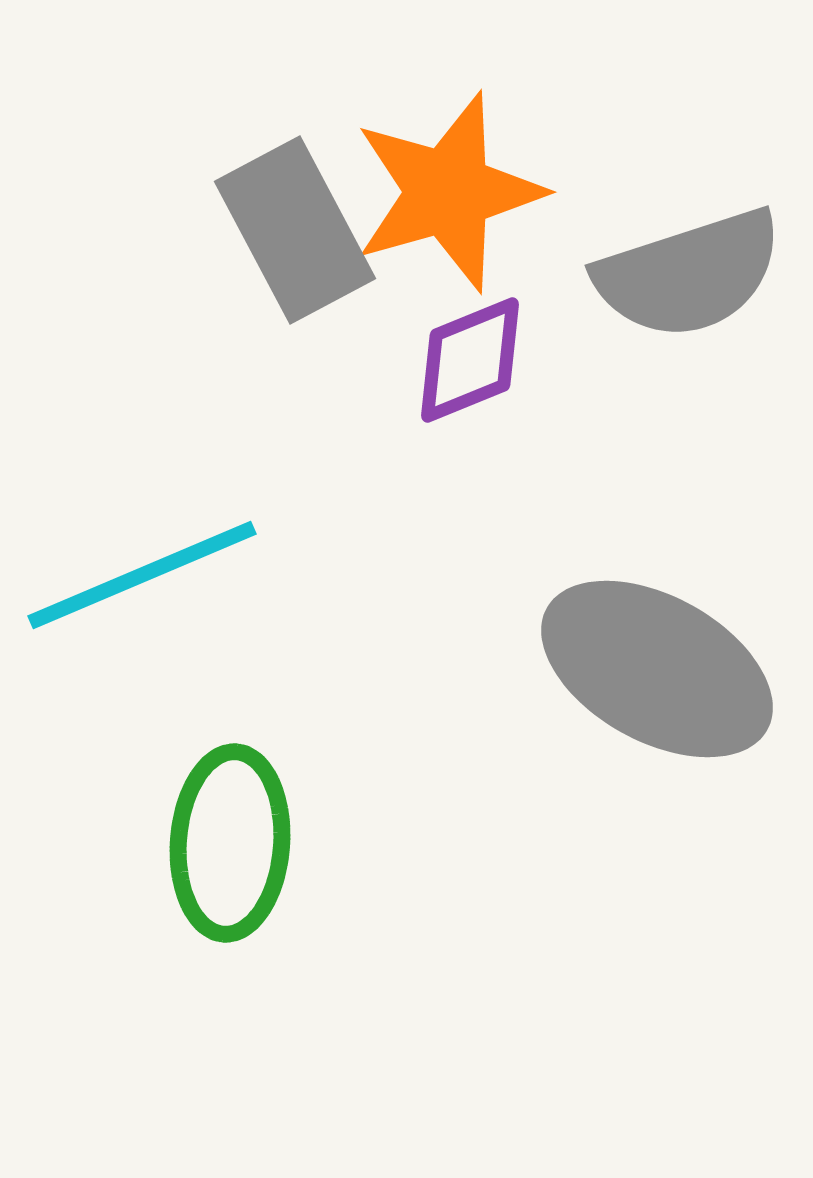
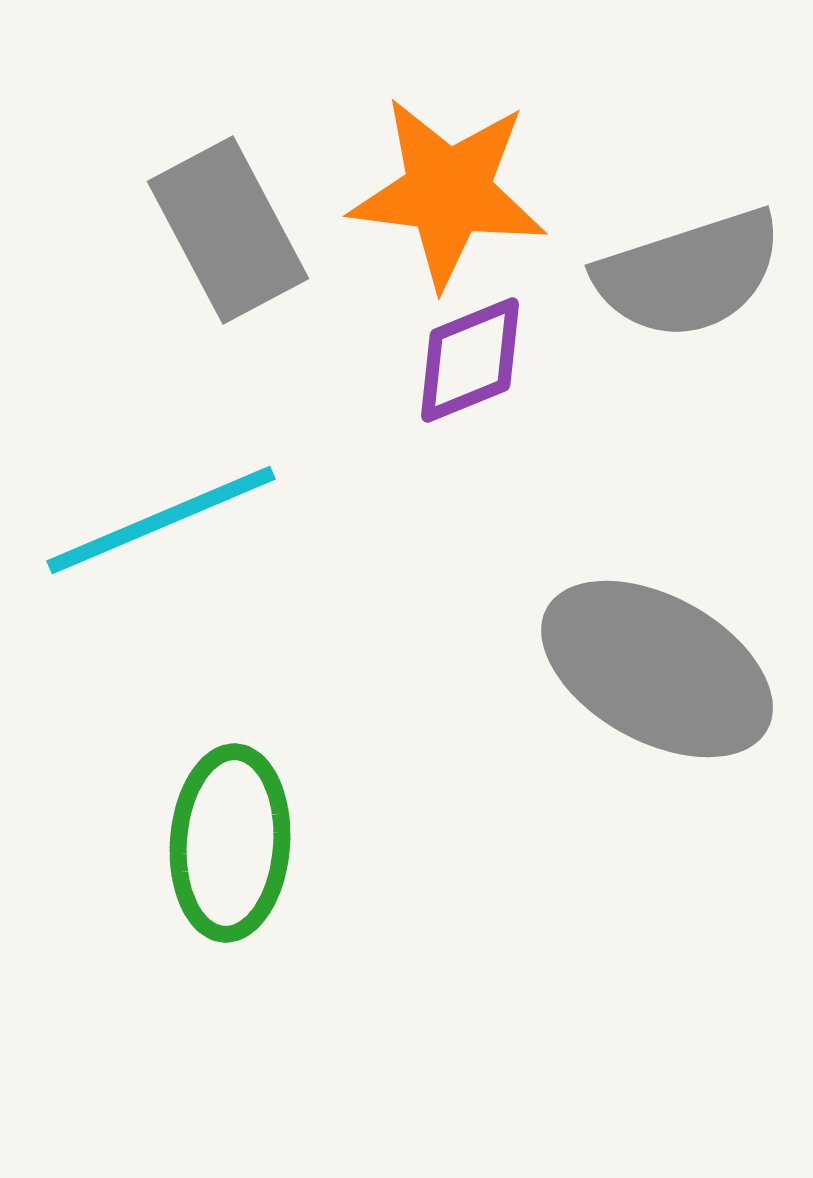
orange star: rotated 23 degrees clockwise
gray rectangle: moved 67 px left
cyan line: moved 19 px right, 55 px up
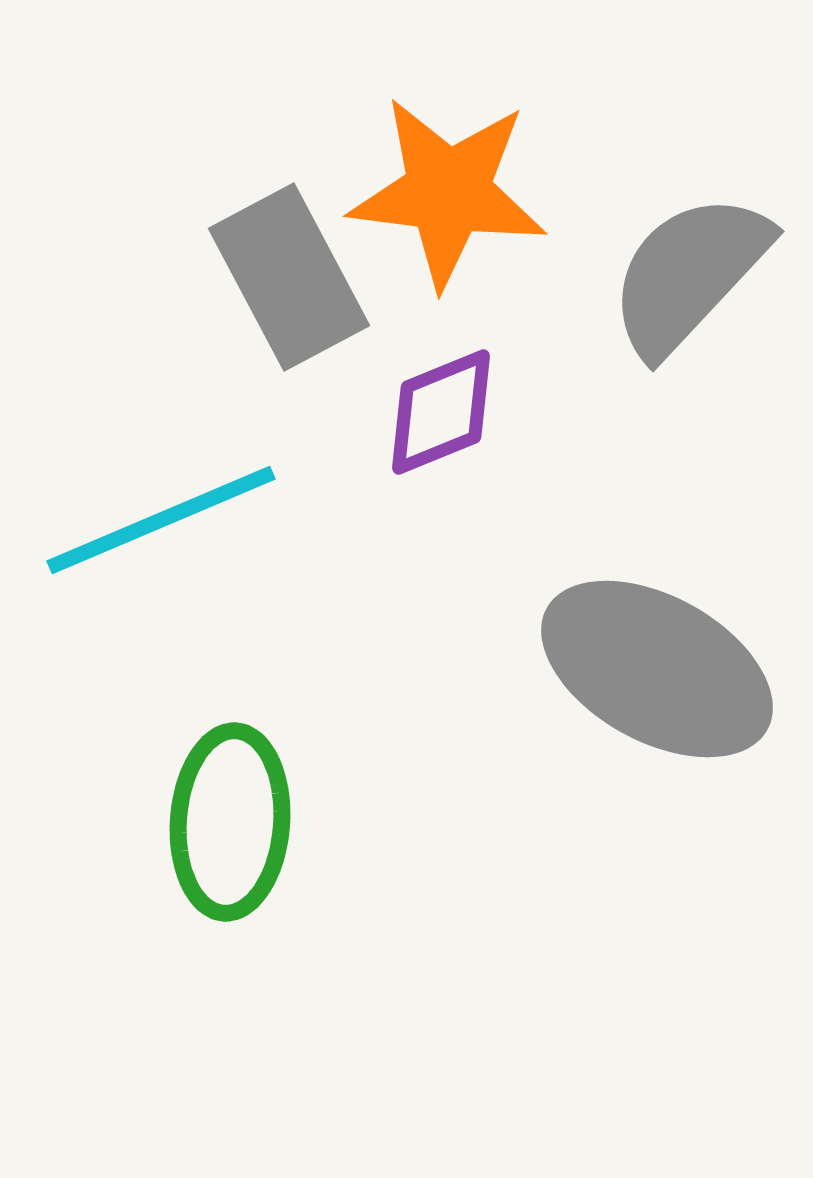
gray rectangle: moved 61 px right, 47 px down
gray semicircle: rotated 151 degrees clockwise
purple diamond: moved 29 px left, 52 px down
green ellipse: moved 21 px up
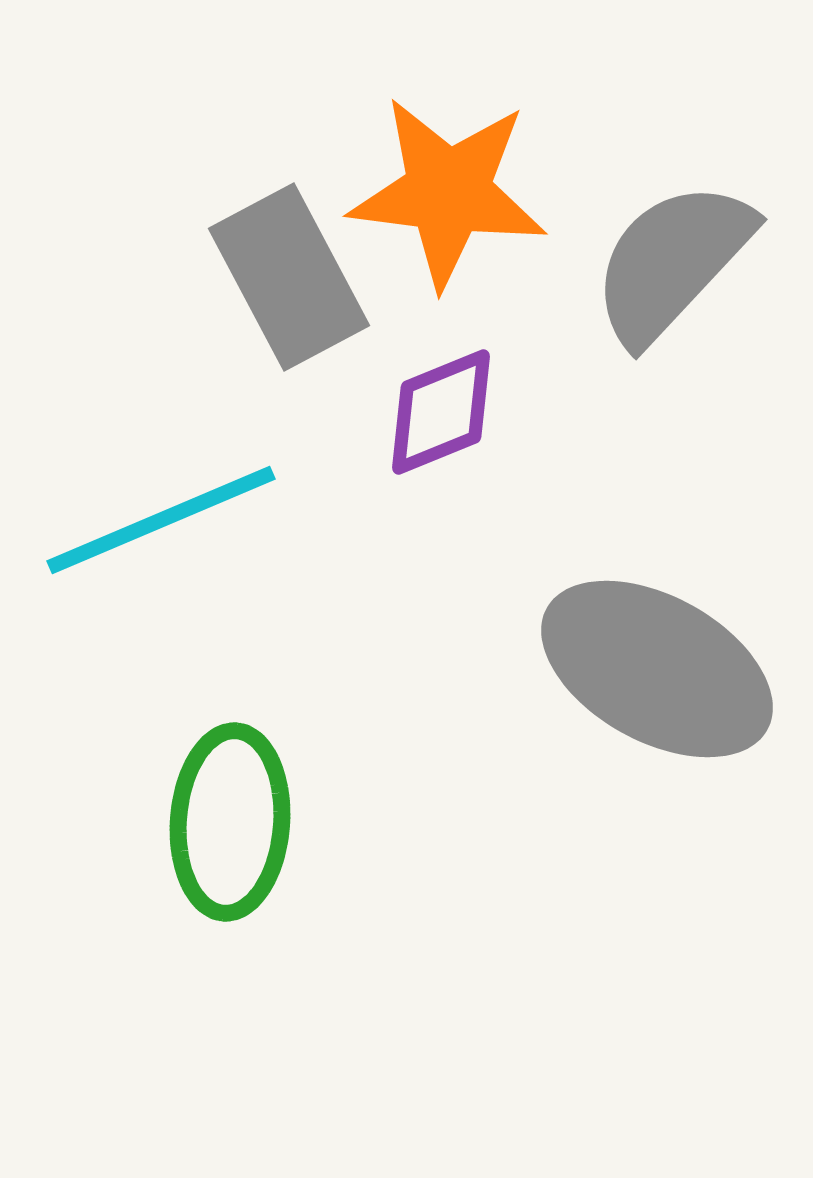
gray semicircle: moved 17 px left, 12 px up
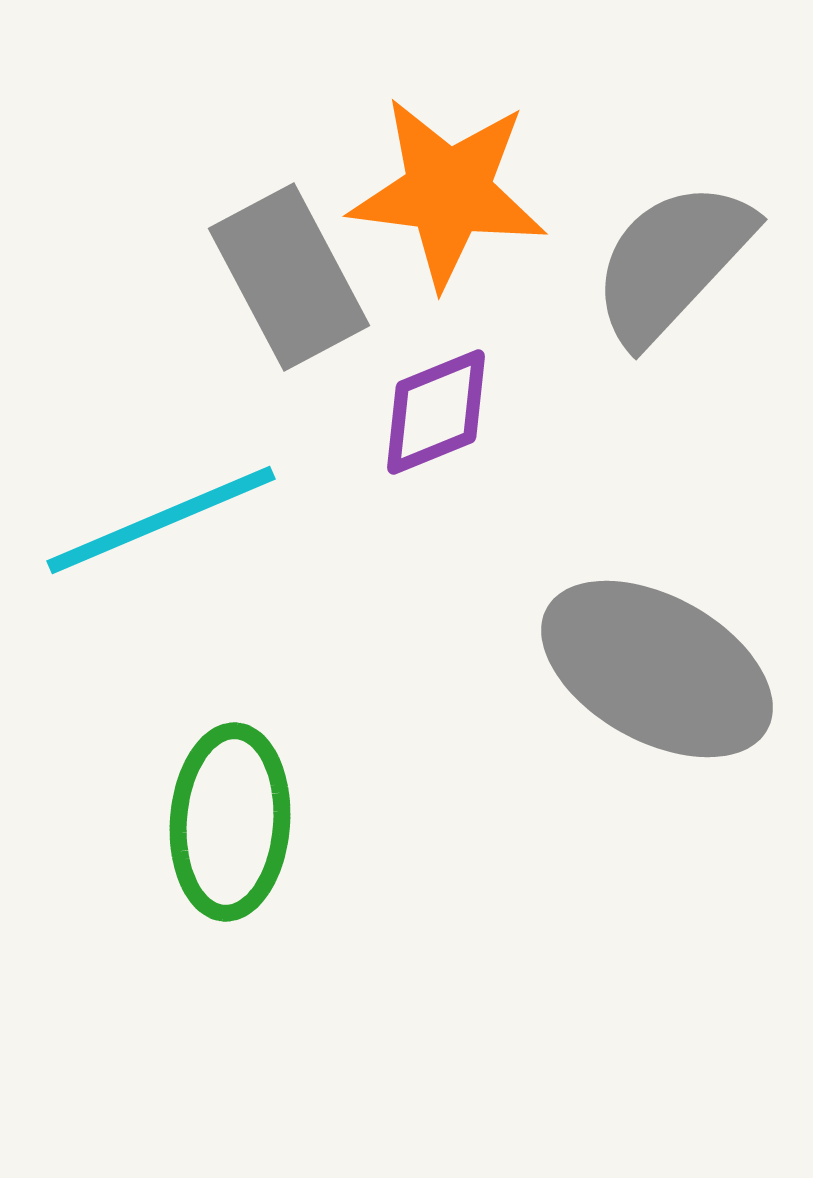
purple diamond: moved 5 px left
